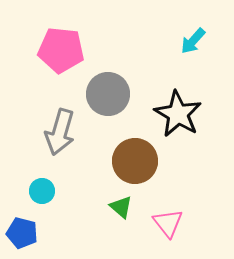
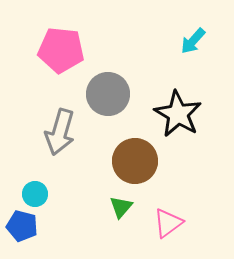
cyan circle: moved 7 px left, 3 px down
green triangle: rotated 30 degrees clockwise
pink triangle: rotated 32 degrees clockwise
blue pentagon: moved 7 px up
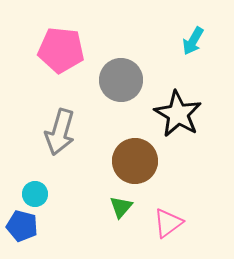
cyan arrow: rotated 12 degrees counterclockwise
gray circle: moved 13 px right, 14 px up
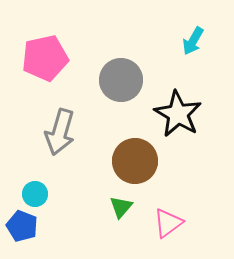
pink pentagon: moved 16 px left, 8 px down; rotated 18 degrees counterclockwise
blue pentagon: rotated 8 degrees clockwise
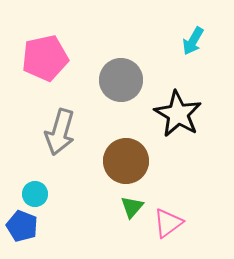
brown circle: moved 9 px left
green triangle: moved 11 px right
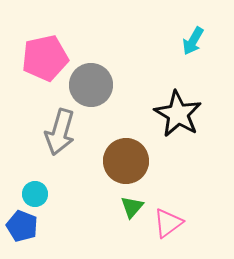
gray circle: moved 30 px left, 5 px down
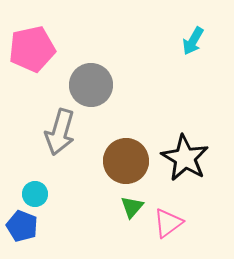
pink pentagon: moved 13 px left, 9 px up
black star: moved 7 px right, 44 px down
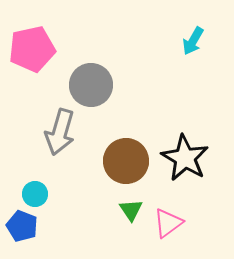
green triangle: moved 1 px left, 3 px down; rotated 15 degrees counterclockwise
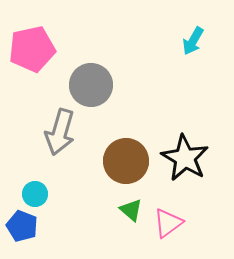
green triangle: rotated 15 degrees counterclockwise
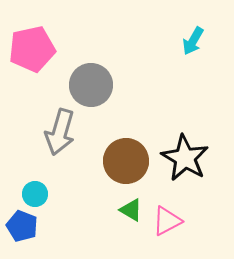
green triangle: rotated 10 degrees counterclockwise
pink triangle: moved 1 px left, 2 px up; rotated 8 degrees clockwise
